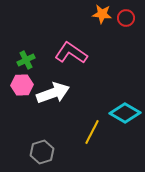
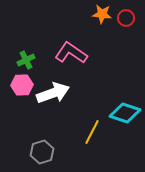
cyan diamond: rotated 12 degrees counterclockwise
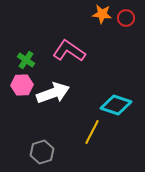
pink L-shape: moved 2 px left, 2 px up
green cross: rotated 30 degrees counterclockwise
cyan diamond: moved 9 px left, 8 px up
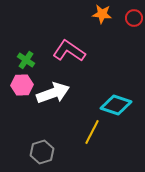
red circle: moved 8 px right
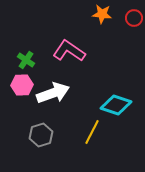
gray hexagon: moved 1 px left, 17 px up
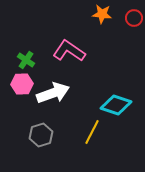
pink hexagon: moved 1 px up
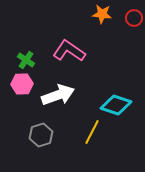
white arrow: moved 5 px right, 2 px down
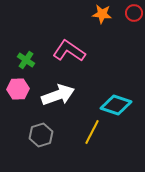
red circle: moved 5 px up
pink hexagon: moved 4 px left, 5 px down
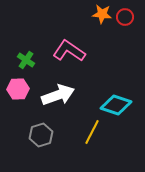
red circle: moved 9 px left, 4 px down
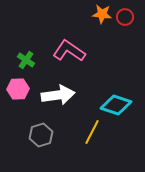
white arrow: rotated 12 degrees clockwise
